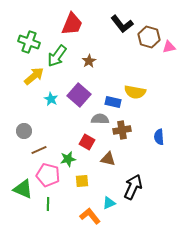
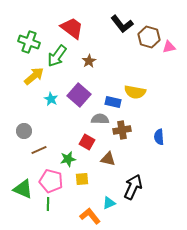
red trapezoid: moved 4 px down; rotated 75 degrees counterclockwise
pink pentagon: moved 3 px right, 6 px down
yellow square: moved 2 px up
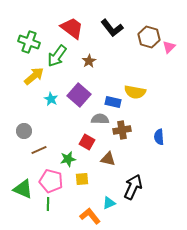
black L-shape: moved 10 px left, 4 px down
pink triangle: rotated 32 degrees counterclockwise
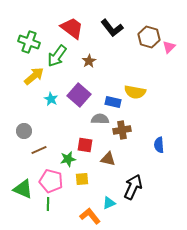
blue semicircle: moved 8 px down
red square: moved 2 px left, 3 px down; rotated 21 degrees counterclockwise
